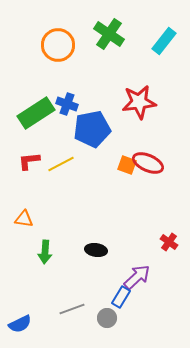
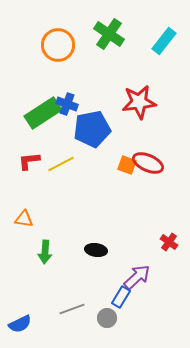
green rectangle: moved 7 px right
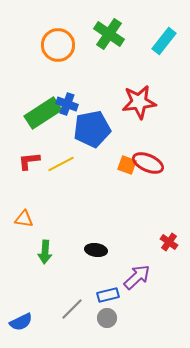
blue rectangle: moved 13 px left, 2 px up; rotated 45 degrees clockwise
gray line: rotated 25 degrees counterclockwise
blue semicircle: moved 1 px right, 2 px up
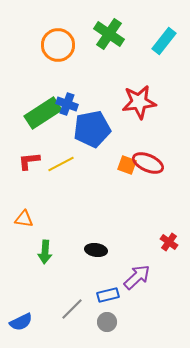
gray circle: moved 4 px down
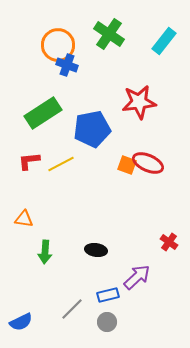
blue cross: moved 39 px up
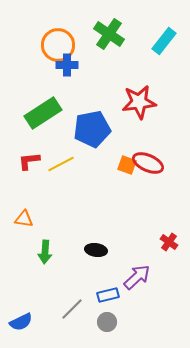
blue cross: rotated 20 degrees counterclockwise
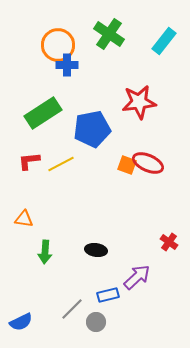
gray circle: moved 11 px left
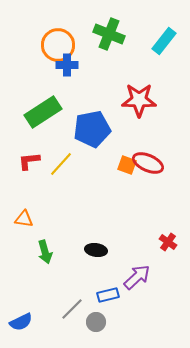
green cross: rotated 12 degrees counterclockwise
red star: moved 2 px up; rotated 8 degrees clockwise
green rectangle: moved 1 px up
yellow line: rotated 20 degrees counterclockwise
red cross: moved 1 px left
green arrow: rotated 20 degrees counterclockwise
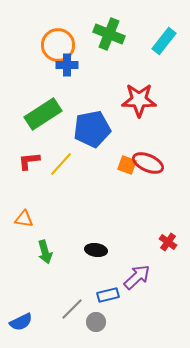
green rectangle: moved 2 px down
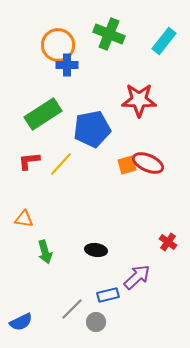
orange square: rotated 36 degrees counterclockwise
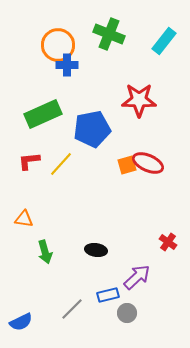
green rectangle: rotated 9 degrees clockwise
gray circle: moved 31 px right, 9 px up
